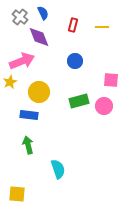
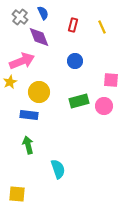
yellow line: rotated 64 degrees clockwise
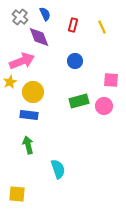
blue semicircle: moved 2 px right, 1 px down
yellow circle: moved 6 px left
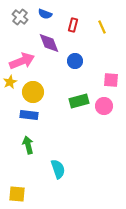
blue semicircle: rotated 136 degrees clockwise
purple diamond: moved 10 px right, 6 px down
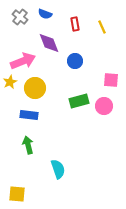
red rectangle: moved 2 px right, 1 px up; rotated 24 degrees counterclockwise
pink arrow: moved 1 px right
yellow circle: moved 2 px right, 4 px up
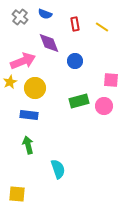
yellow line: rotated 32 degrees counterclockwise
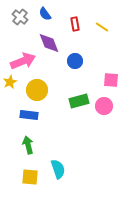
blue semicircle: rotated 32 degrees clockwise
yellow circle: moved 2 px right, 2 px down
yellow square: moved 13 px right, 17 px up
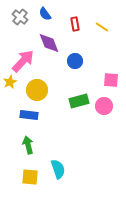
pink arrow: rotated 25 degrees counterclockwise
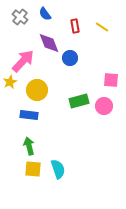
red rectangle: moved 2 px down
blue circle: moved 5 px left, 3 px up
green arrow: moved 1 px right, 1 px down
yellow square: moved 3 px right, 8 px up
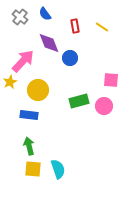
yellow circle: moved 1 px right
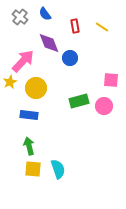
yellow circle: moved 2 px left, 2 px up
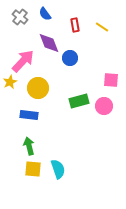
red rectangle: moved 1 px up
yellow circle: moved 2 px right
